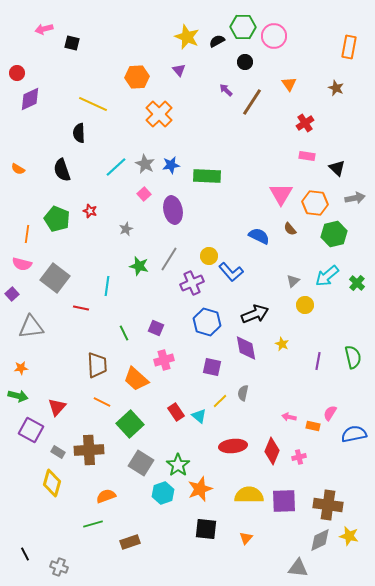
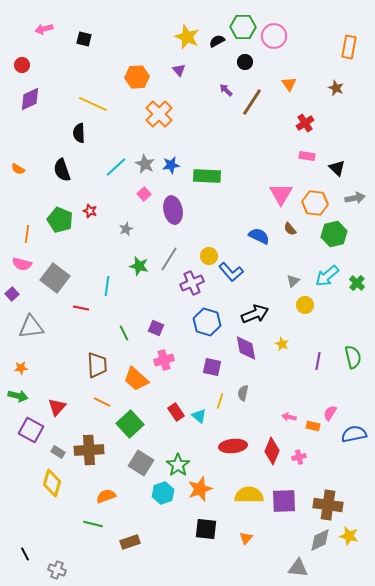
black square at (72, 43): moved 12 px right, 4 px up
red circle at (17, 73): moved 5 px right, 8 px up
green pentagon at (57, 219): moved 3 px right, 1 px down
yellow line at (220, 401): rotated 28 degrees counterclockwise
green line at (93, 524): rotated 30 degrees clockwise
gray cross at (59, 567): moved 2 px left, 3 px down
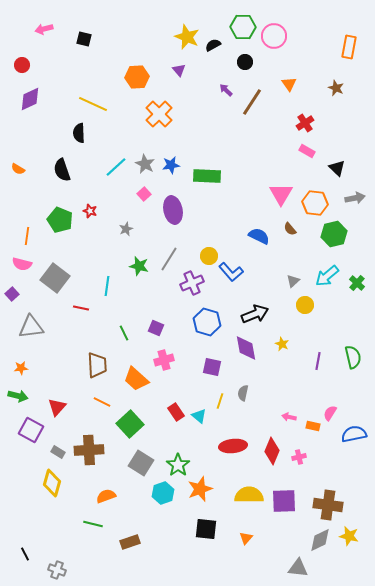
black semicircle at (217, 41): moved 4 px left, 4 px down
pink rectangle at (307, 156): moved 5 px up; rotated 21 degrees clockwise
orange line at (27, 234): moved 2 px down
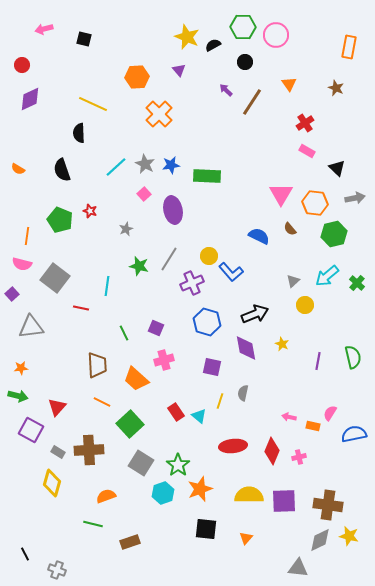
pink circle at (274, 36): moved 2 px right, 1 px up
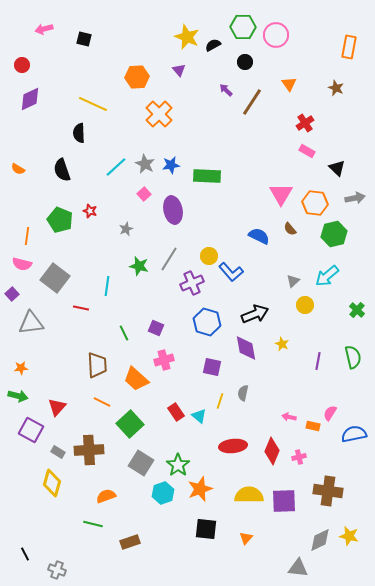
green cross at (357, 283): moved 27 px down
gray triangle at (31, 327): moved 4 px up
brown cross at (328, 505): moved 14 px up
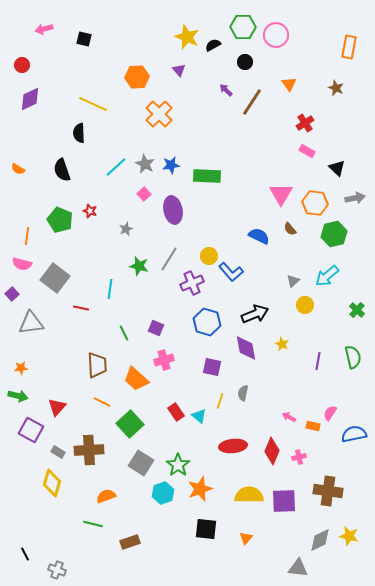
cyan line at (107, 286): moved 3 px right, 3 px down
pink arrow at (289, 417): rotated 16 degrees clockwise
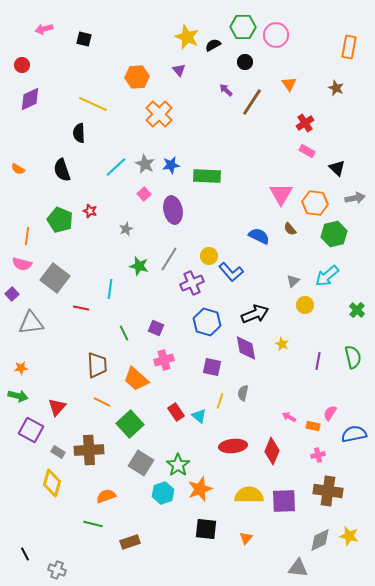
pink cross at (299, 457): moved 19 px right, 2 px up
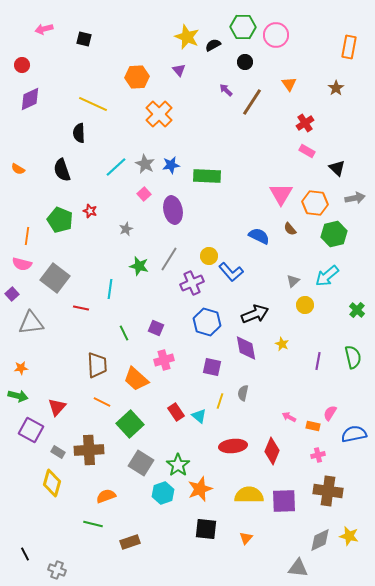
brown star at (336, 88): rotated 14 degrees clockwise
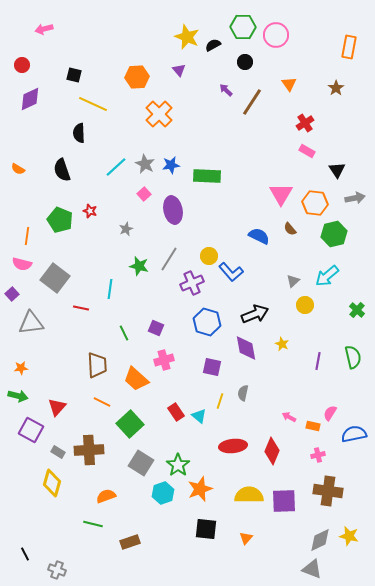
black square at (84, 39): moved 10 px left, 36 px down
black triangle at (337, 168): moved 2 px down; rotated 12 degrees clockwise
gray triangle at (298, 568): moved 14 px right, 1 px down; rotated 15 degrees clockwise
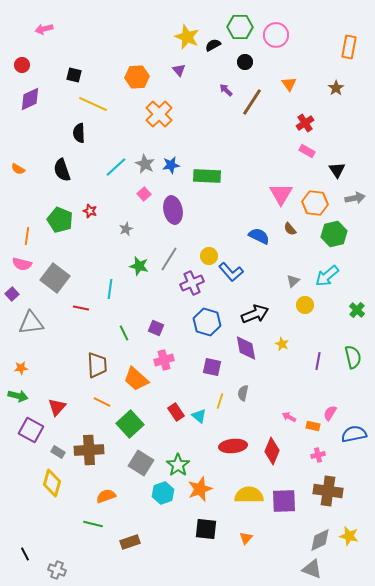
green hexagon at (243, 27): moved 3 px left
